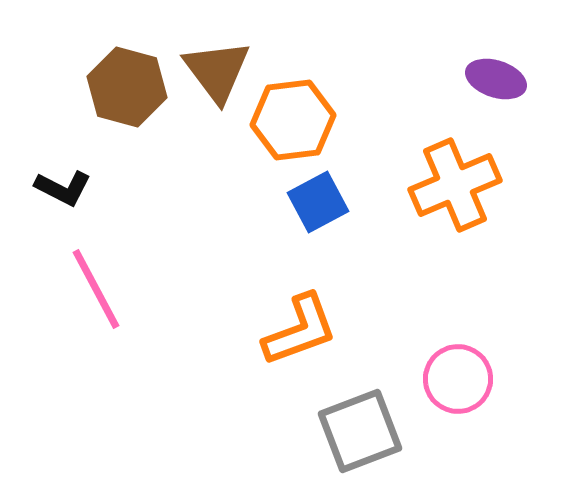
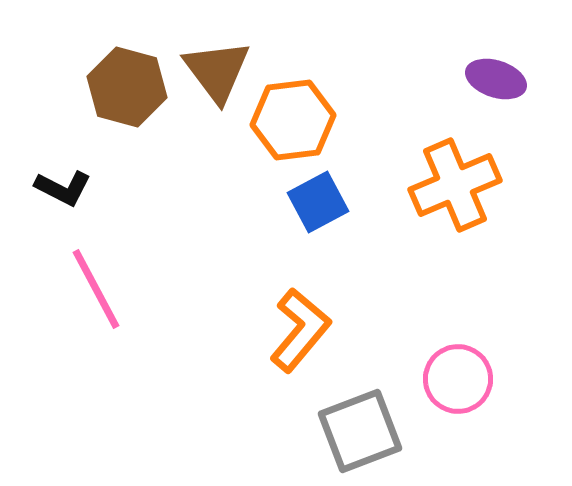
orange L-shape: rotated 30 degrees counterclockwise
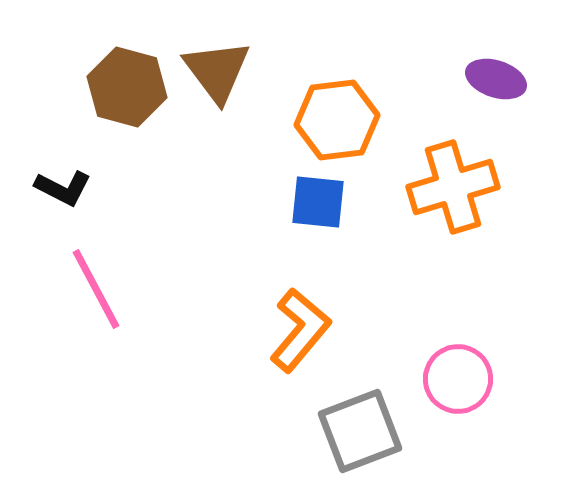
orange hexagon: moved 44 px right
orange cross: moved 2 px left, 2 px down; rotated 6 degrees clockwise
blue square: rotated 34 degrees clockwise
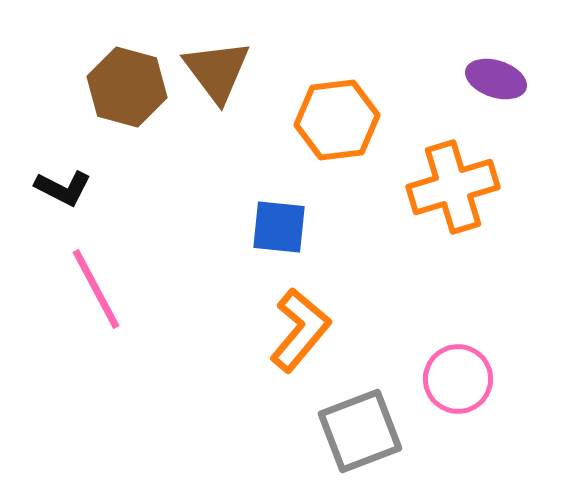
blue square: moved 39 px left, 25 px down
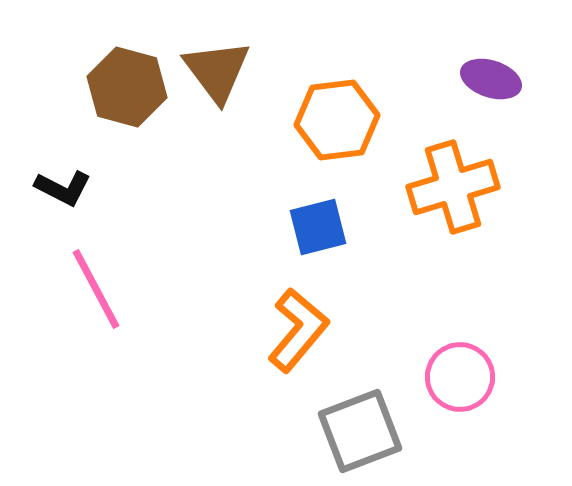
purple ellipse: moved 5 px left
blue square: moved 39 px right; rotated 20 degrees counterclockwise
orange L-shape: moved 2 px left
pink circle: moved 2 px right, 2 px up
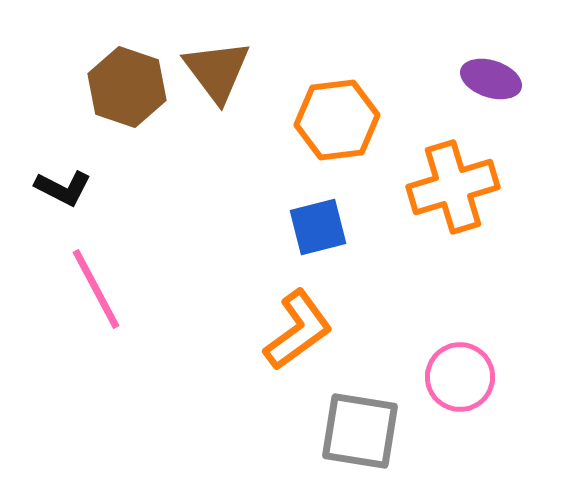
brown hexagon: rotated 4 degrees clockwise
orange L-shape: rotated 14 degrees clockwise
gray square: rotated 30 degrees clockwise
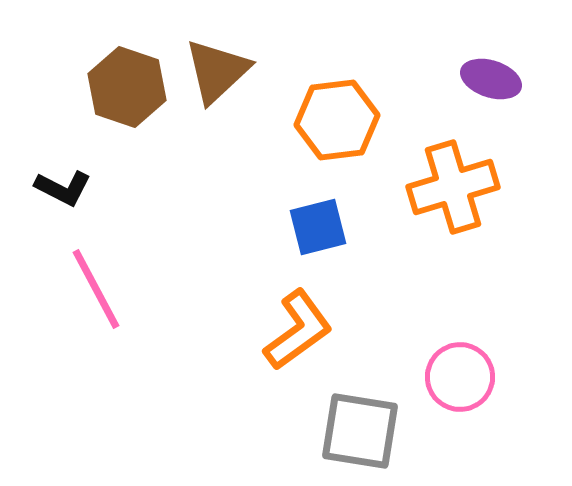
brown triangle: rotated 24 degrees clockwise
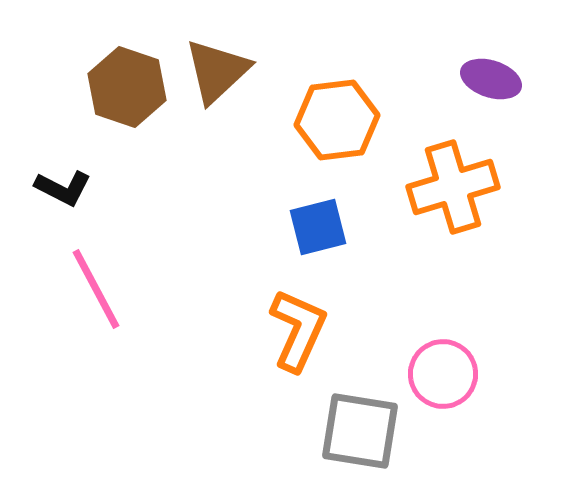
orange L-shape: rotated 30 degrees counterclockwise
pink circle: moved 17 px left, 3 px up
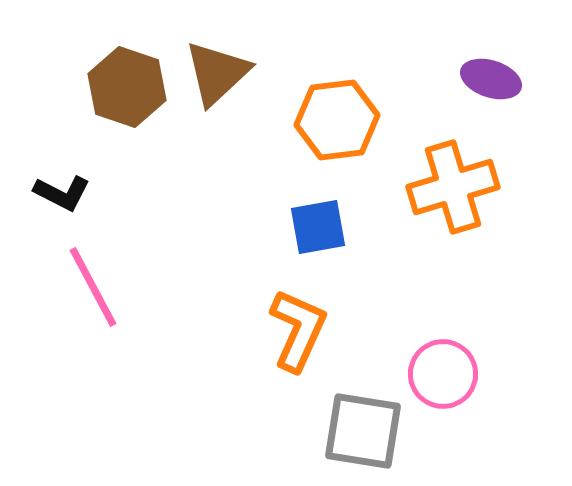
brown triangle: moved 2 px down
black L-shape: moved 1 px left, 5 px down
blue square: rotated 4 degrees clockwise
pink line: moved 3 px left, 2 px up
gray square: moved 3 px right
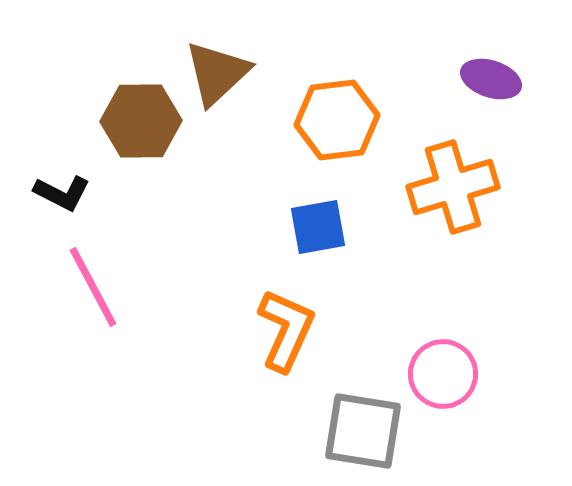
brown hexagon: moved 14 px right, 34 px down; rotated 20 degrees counterclockwise
orange L-shape: moved 12 px left
